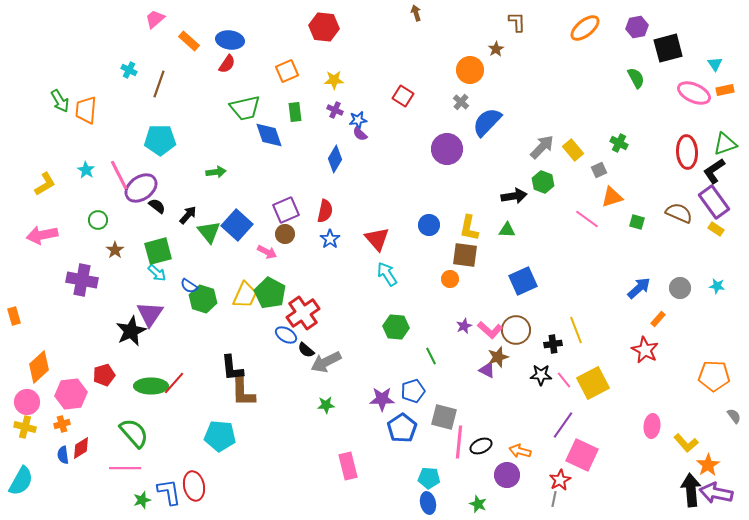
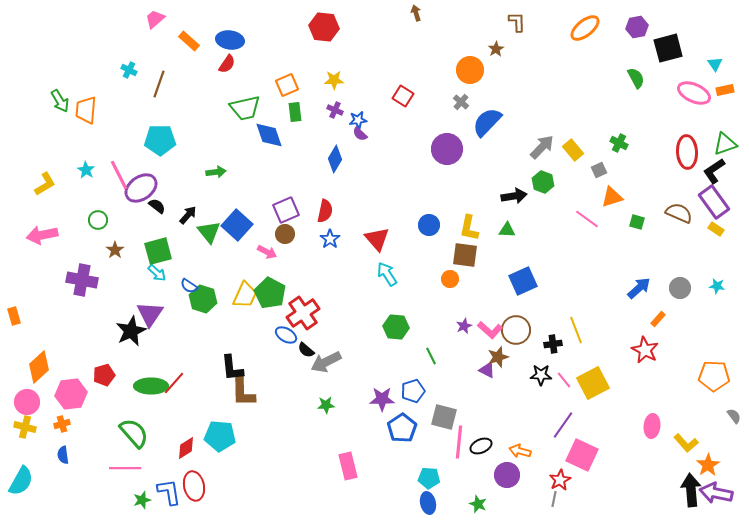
orange square at (287, 71): moved 14 px down
red diamond at (81, 448): moved 105 px right
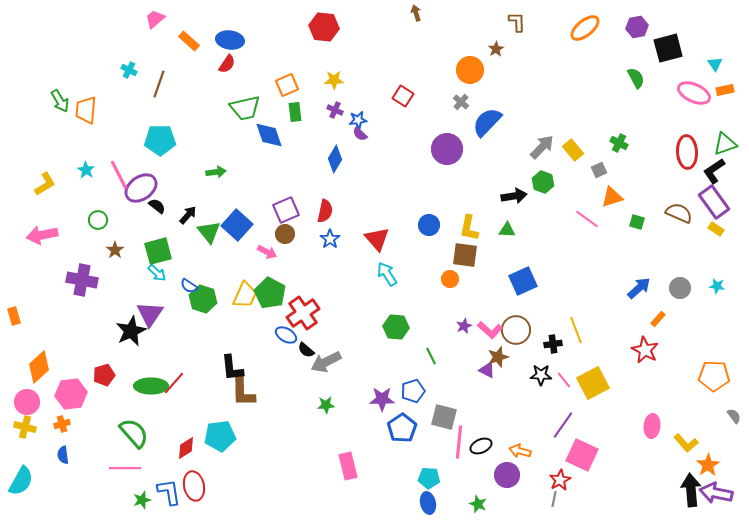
cyan pentagon at (220, 436): rotated 12 degrees counterclockwise
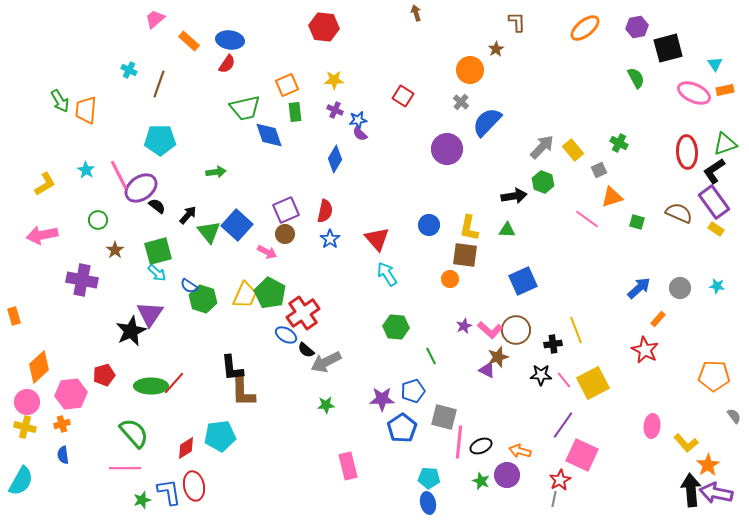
green star at (478, 504): moved 3 px right, 23 px up
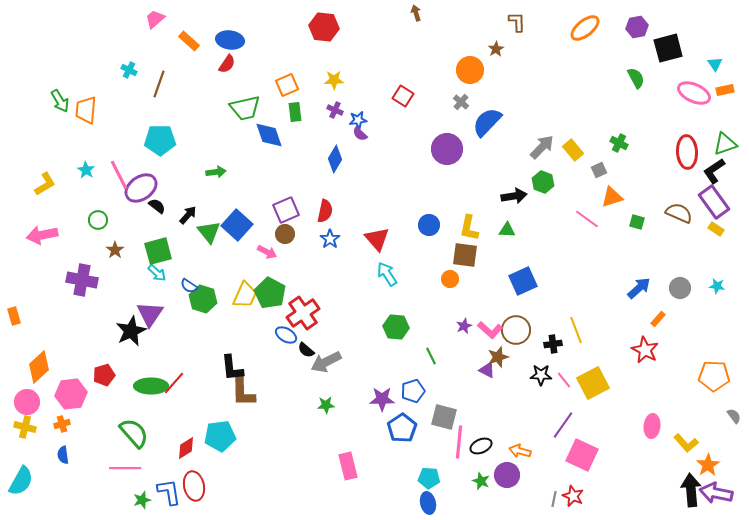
red star at (560, 480): moved 13 px right, 16 px down; rotated 20 degrees counterclockwise
